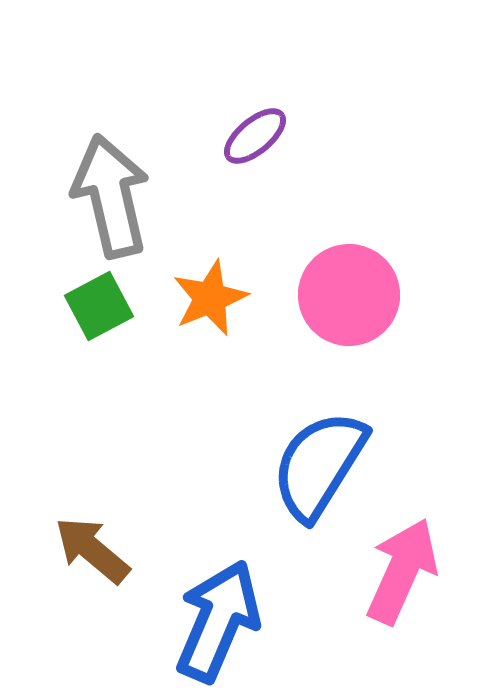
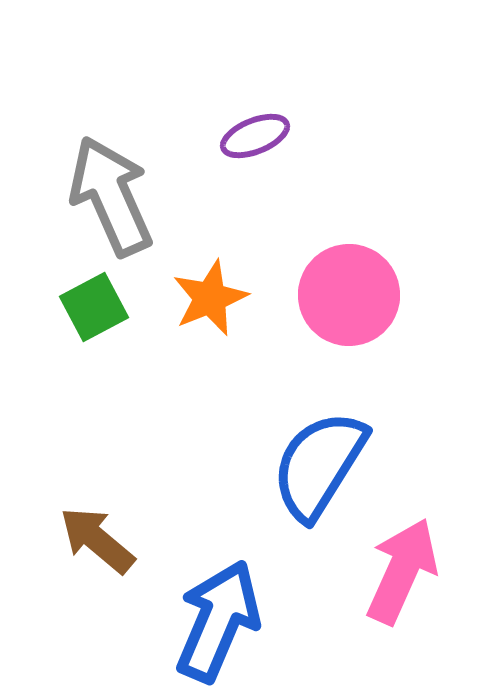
purple ellipse: rotated 18 degrees clockwise
gray arrow: rotated 11 degrees counterclockwise
green square: moved 5 px left, 1 px down
brown arrow: moved 5 px right, 10 px up
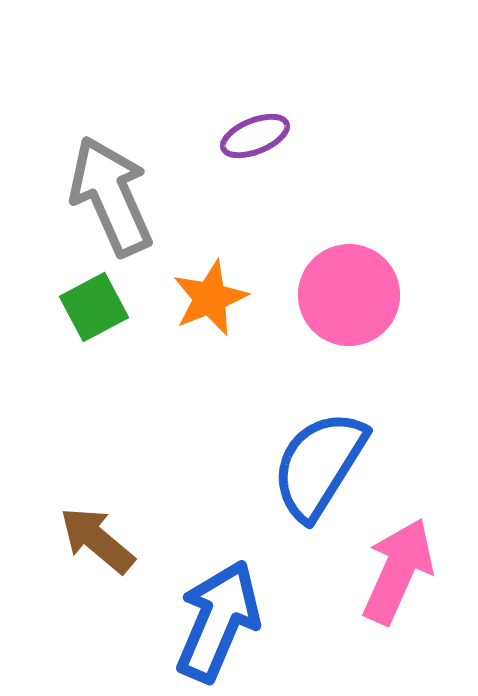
pink arrow: moved 4 px left
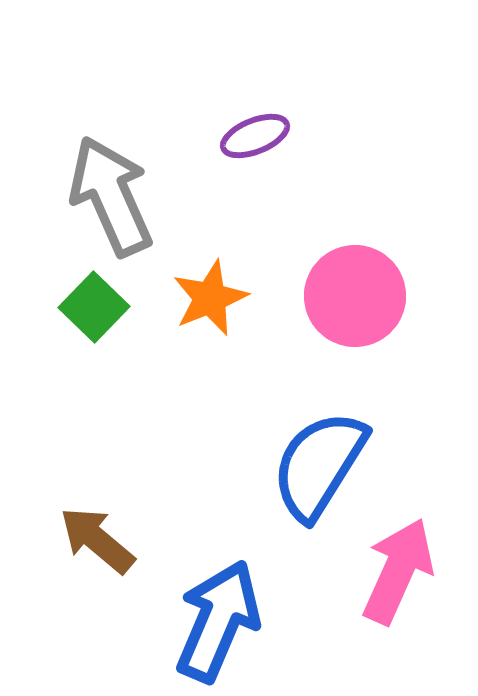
pink circle: moved 6 px right, 1 px down
green square: rotated 18 degrees counterclockwise
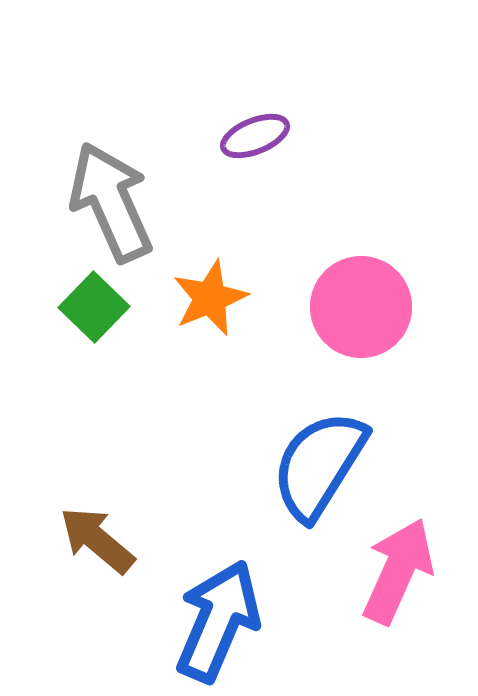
gray arrow: moved 6 px down
pink circle: moved 6 px right, 11 px down
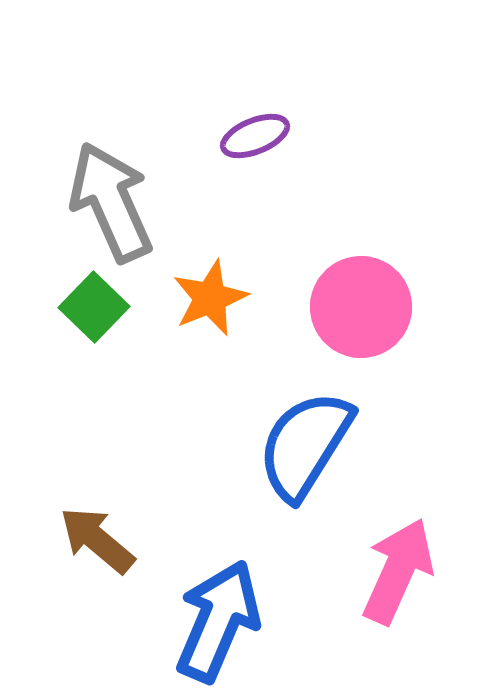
blue semicircle: moved 14 px left, 20 px up
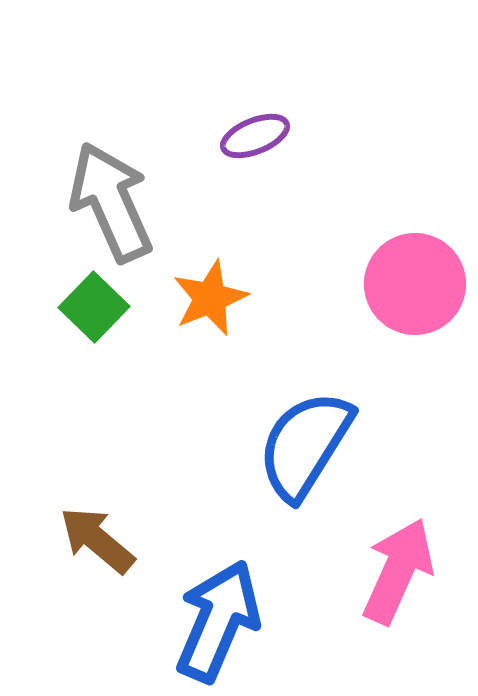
pink circle: moved 54 px right, 23 px up
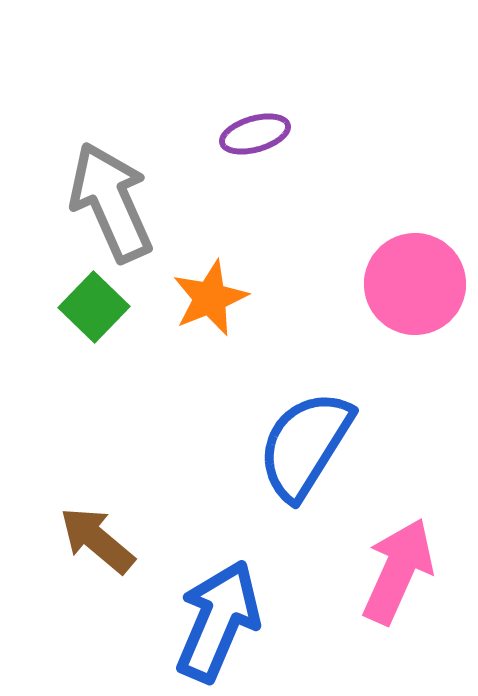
purple ellipse: moved 2 px up; rotated 6 degrees clockwise
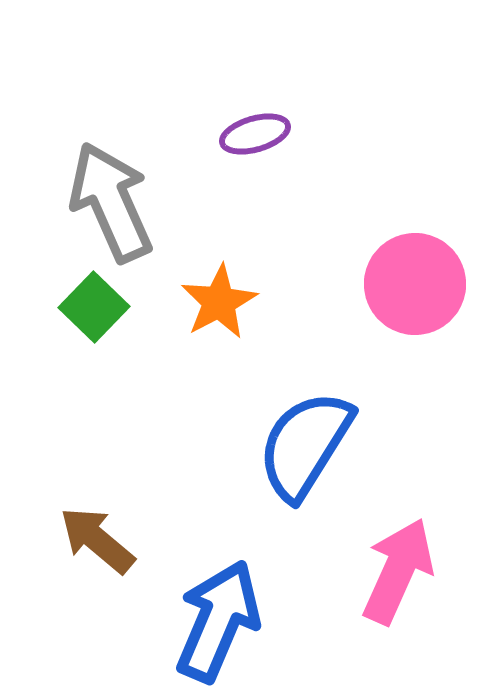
orange star: moved 9 px right, 4 px down; rotated 6 degrees counterclockwise
